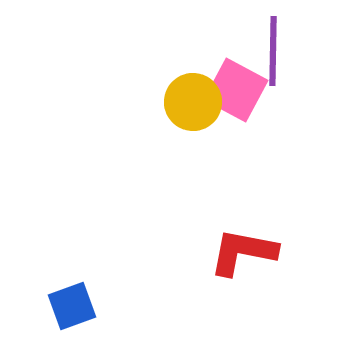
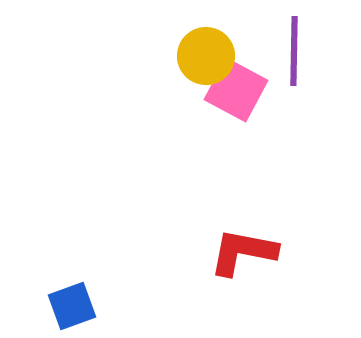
purple line: moved 21 px right
yellow circle: moved 13 px right, 46 px up
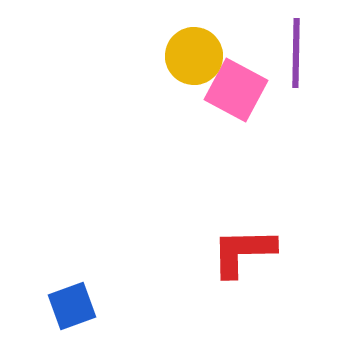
purple line: moved 2 px right, 2 px down
yellow circle: moved 12 px left
red L-shape: rotated 12 degrees counterclockwise
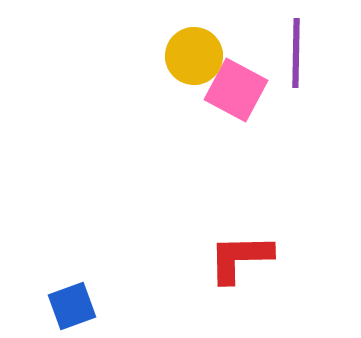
red L-shape: moved 3 px left, 6 px down
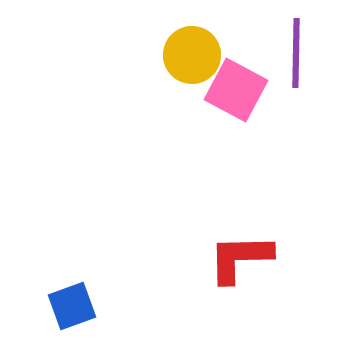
yellow circle: moved 2 px left, 1 px up
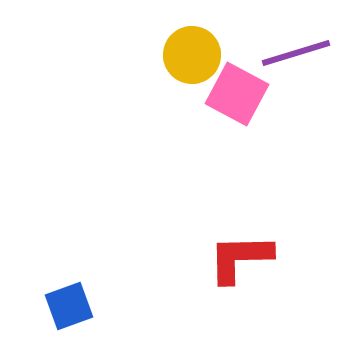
purple line: rotated 72 degrees clockwise
pink square: moved 1 px right, 4 px down
blue square: moved 3 px left
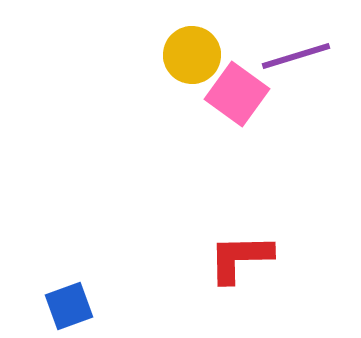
purple line: moved 3 px down
pink square: rotated 8 degrees clockwise
